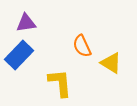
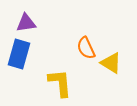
orange semicircle: moved 4 px right, 2 px down
blue rectangle: moved 1 px up; rotated 28 degrees counterclockwise
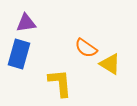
orange semicircle: rotated 30 degrees counterclockwise
yellow triangle: moved 1 px left, 1 px down
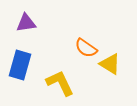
blue rectangle: moved 1 px right, 11 px down
yellow L-shape: rotated 20 degrees counterclockwise
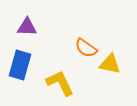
purple triangle: moved 1 px right, 4 px down; rotated 10 degrees clockwise
yellow triangle: rotated 20 degrees counterclockwise
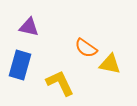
purple triangle: moved 2 px right; rotated 10 degrees clockwise
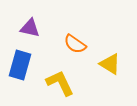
purple triangle: moved 1 px right, 1 px down
orange semicircle: moved 11 px left, 4 px up
yellow triangle: rotated 20 degrees clockwise
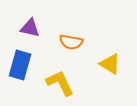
orange semicircle: moved 4 px left, 2 px up; rotated 25 degrees counterclockwise
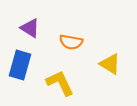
purple triangle: rotated 20 degrees clockwise
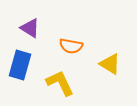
orange semicircle: moved 4 px down
